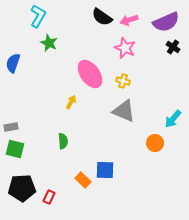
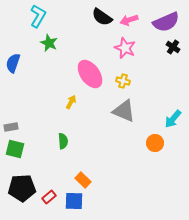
blue square: moved 31 px left, 31 px down
red rectangle: rotated 24 degrees clockwise
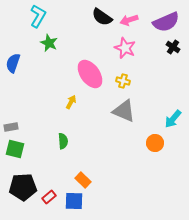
black pentagon: moved 1 px right, 1 px up
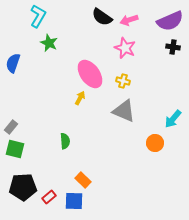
purple semicircle: moved 4 px right, 1 px up
black cross: rotated 24 degrees counterclockwise
yellow arrow: moved 9 px right, 4 px up
gray rectangle: rotated 40 degrees counterclockwise
green semicircle: moved 2 px right
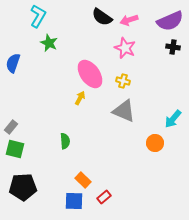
red rectangle: moved 55 px right
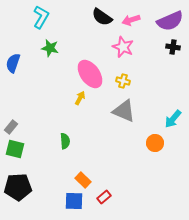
cyan L-shape: moved 3 px right, 1 px down
pink arrow: moved 2 px right
green star: moved 1 px right, 5 px down; rotated 12 degrees counterclockwise
pink star: moved 2 px left, 1 px up
black pentagon: moved 5 px left
